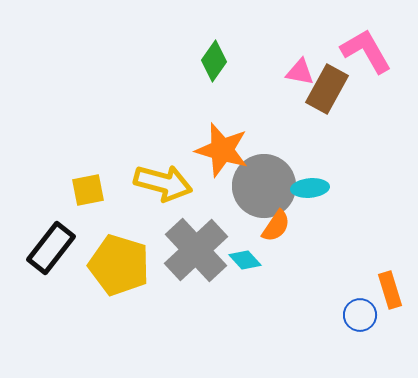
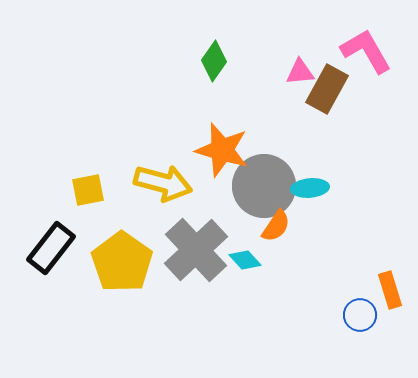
pink triangle: rotated 16 degrees counterclockwise
yellow pentagon: moved 3 px right, 3 px up; rotated 18 degrees clockwise
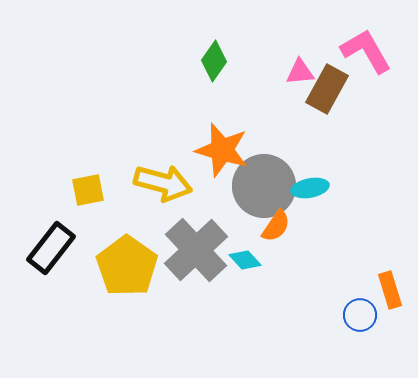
cyan ellipse: rotated 6 degrees counterclockwise
yellow pentagon: moved 5 px right, 4 px down
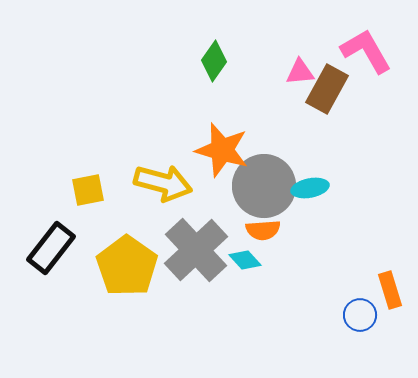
orange semicircle: moved 13 px left, 4 px down; rotated 52 degrees clockwise
